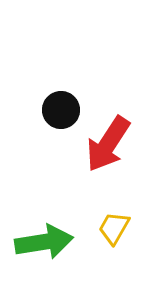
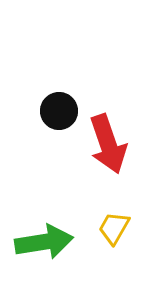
black circle: moved 2 px left, 1 px down
red arrow: rotated 52 degrees counterclockwise
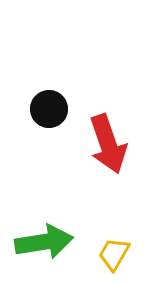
black circle: moved 10 px left, 2 px up
yellow trapezoid: moved 26 px down
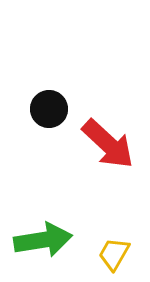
red arrow: rotated 28 degrees counterclockwise
green arrow: moved 1 px left, 2 px up
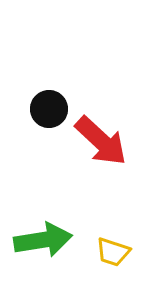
red arrow: moved 7 px left, 3 px up
yellow trapezoid: moved 1 px left, 2 px up; rotated 102 degrees counterclockwise
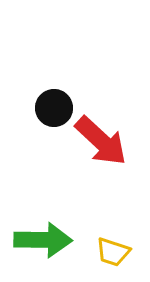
black circle: moved 5 px right, 1 px up
green arrow: rotated 10 degrees clockwise
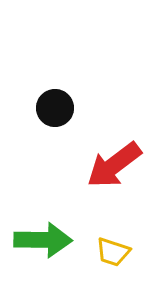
black circle: moved 1 px right
red arrow: moved 13 px right, 24 px down; rotated 100 degrees clockwise
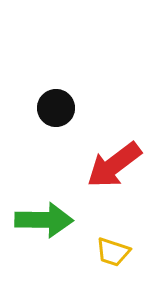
black circle: moved 1 px right
green arrow: moved 1 px right, 20 px up
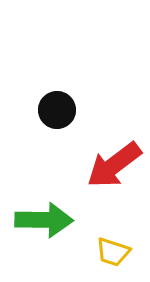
black circle: moved 1 px right, 2 px down
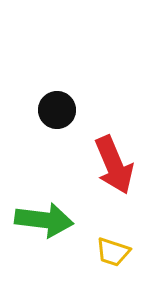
red arrow: rotated 76 degrees counterclockwise
green arrow: rotated 6 degrees clockwise
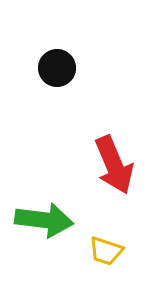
black circle: moved 42 px up
yellow trapezoid: moved 7 px left, 1 px up
